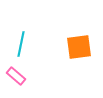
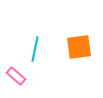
cyan line: moved 14 px right, 5 px down
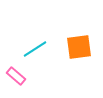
cyan line: rotated 45 degrees clockwise
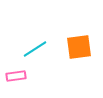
pink rectangle: rotated 48 degrees counterclockwise
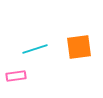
cyan line: rotated 15 degrees clockwise
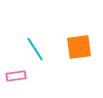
cyan line: rotated 75 degrees clockwise
